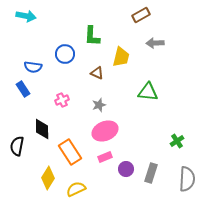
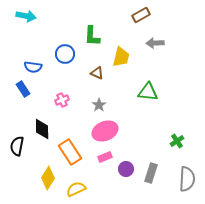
gray star: rotated 16 degrees counterclockwise
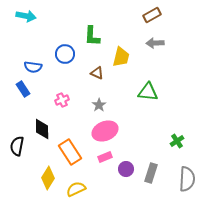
brown rectangle: moved 11 px right
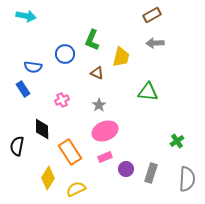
green L-shape: moved 4 px down; rotated 20 degrees clockwise
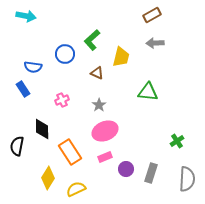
green L-shape: rotated 25 degrees clockwise
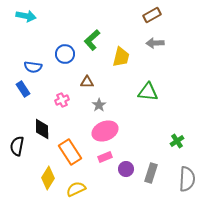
brown triangle: moved 10 px left, 9 px down; rotated 24 degrees counterclockwise
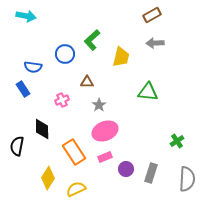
orange rectangle: moved 4 px right
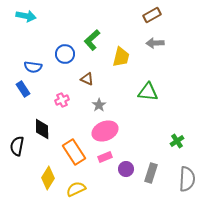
brown triangle: moved 3 px up; rotated 24 degrees clockwise
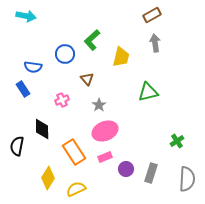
gray arrow: rotated 84 degrees clockwise
brown triangle: rotated 24 degrees clockwise
green triangle: rotated 20 degrees counterclockwise
